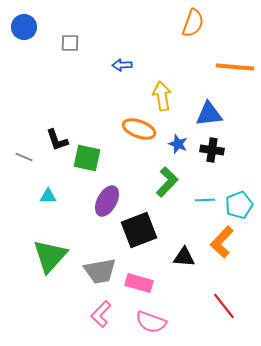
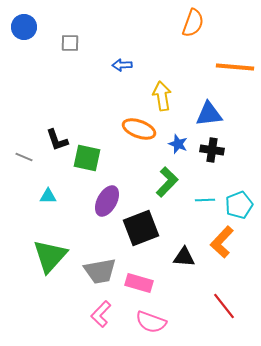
black square: moved 2 px right, 2 px up
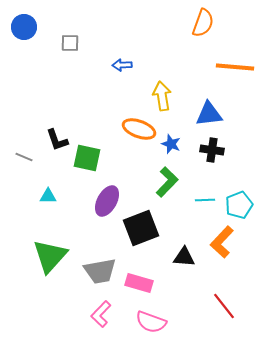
orange semicircle: moved 10 px right
blue star: moved 7 px left
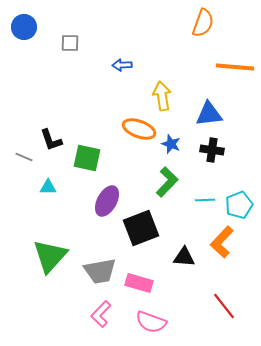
black L-shape: moved 6 px left
cyan triangle: moved 9 px up
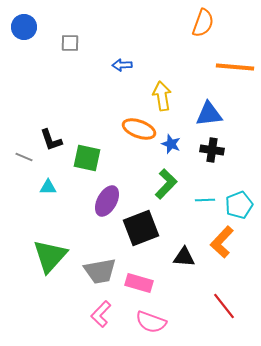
green L-shape: moved 1 px left, 2 px down
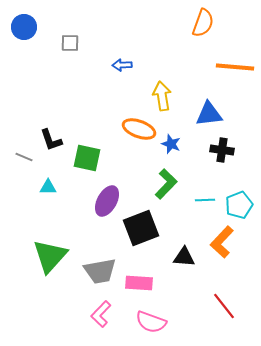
black cross: moved 10 px right
pink rectangle: rotated 12 degrees counterclockwise
